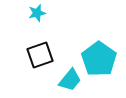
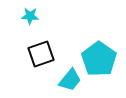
cyan star: moved 7 px left, 3 px down; rotated 18 degrees clockwise
black square: moved 1 px right, 1 px up
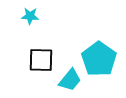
black square: moved 6 px down; rotated 20 degrees clockwise
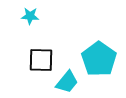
cyan trapezoid: moved 3 px left, 2 px down
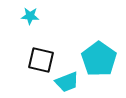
black square: rotated 12 degrees clockwise
cyan trapezoid: rotated 30 degrees clockwise
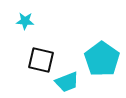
cyan star: moved 5 px left, 5 px down
cyan pentagon: moved 3 px right
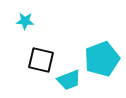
cyan pentagon: rotated 16 degrees clockwise
cyan trapezoid: moved 2 px right, 2 px up
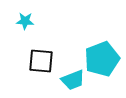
black square: moved 1 px down; rotated 8 degrees counterclockwise
cyan trapezoid: moved 4 px right
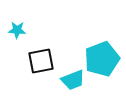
cyan star: moved 8 px left, 9 px down
black square: rotated 16 degrees counterclockwise
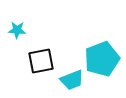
cyan trapezoid: moved 1 px left
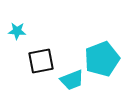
cyan star: moved 1 px down
